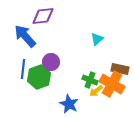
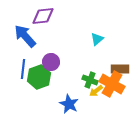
brown rectangle: rotated 12 degrees counterclockwise
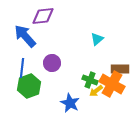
purple circle: moved 1 px right, 1 px down
blue line: moved 1 px left, 1 px up
green hexagon: moved 10 px left, 9 px down
blue star: moved 1 px right, 1 px up
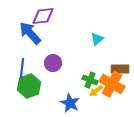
blue arrow: moved 5 px right, 3 px up
purple circle: moved 1 px right
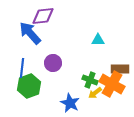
cyan triangle: moved 1 px right, 1 px down; rotated 40 degrees clockwise
yellow arrow: moved 1 px left, 2 px down
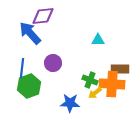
orange cross: rotated 25 degrees counterclockwise
blue star: rotated 24 degrees counterclockwise
